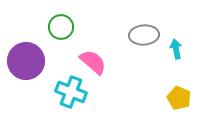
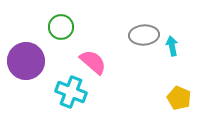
cyan arrow: moved 4 px left, 3 px up
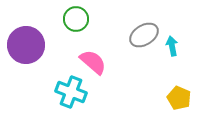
green circle: moved 15 px right, 8 px up
gray ellipse: rotated 28 degrees counterclockwise
purple circle: moved 16 px up
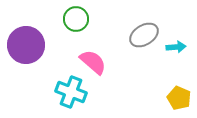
cyan arrow: moved 4 px right, 1 px down; rotated 96 degrees clockwise
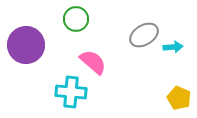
cyan arrow: moved 3 px left
cyan cross: rotated 16 degrees counterclockwise
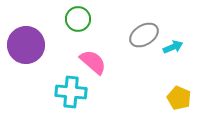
green circle: moved 2 px right
cyan arrow: rotated 18 degrees counterclockwise
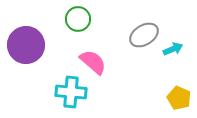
cyan arrow: moved 2 px down
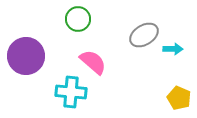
purple circle: moved 11 px down
cyan arrow: rotated 24 degrees clockwise
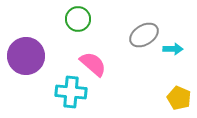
pink semicircle: moved 2 px down
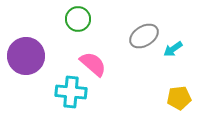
gray ellipse: moved 1 px down
cyan arrow: rotated 144 degrees clockwise
yellow pentagon: rotated 30 degrees counterclockwise
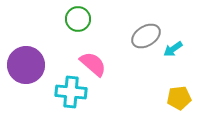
gray ellipse: moved 2 px right
purple circle: moved 9 px down
